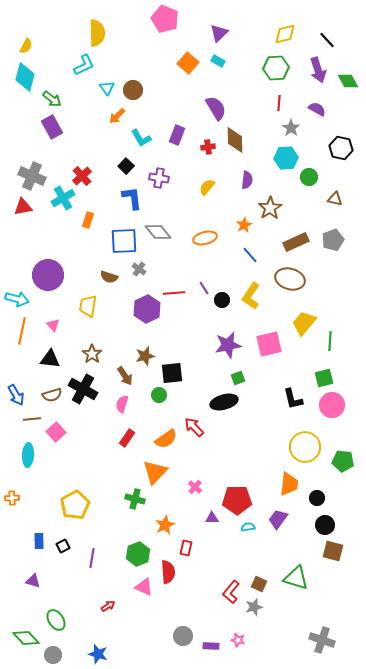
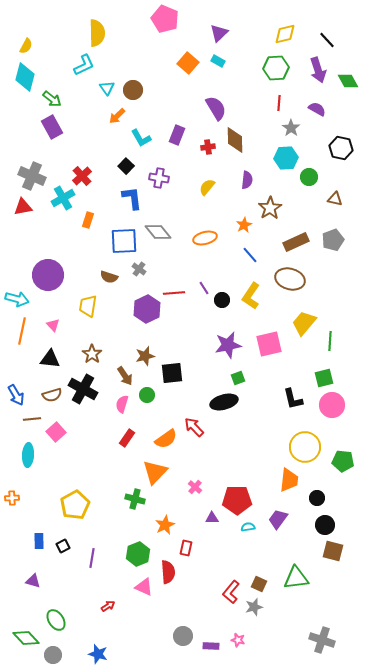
green circle at (159, 395): moved 12 px left
orange trapezoid at (289, 484): moved 4 px up
green triangle at (296, 578): rotated 24 degrees counterclockwise
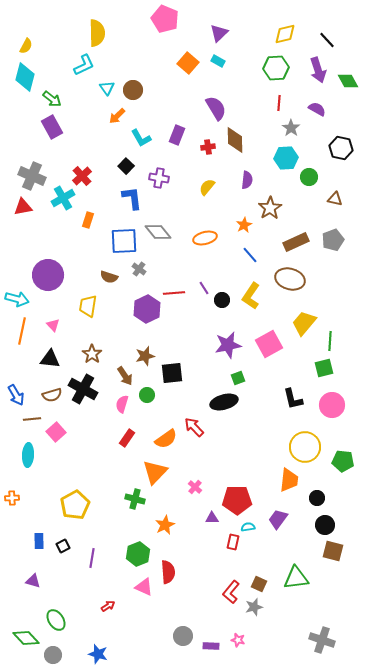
pink square at (269, 344): rotated 16 degrees counterclockwise
green square at (324, 378): moved 10 px up
red rectangle at (186, 548): moved 47 px right, 6 px up
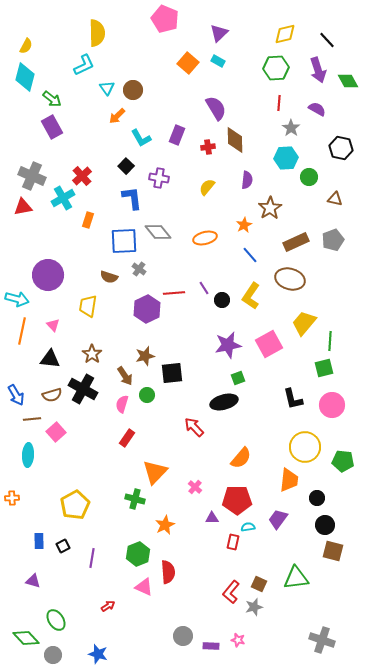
orange semicircle at (166, 439): moved 75 px right, 19 px down; rotated 15 degrees counterclockwise
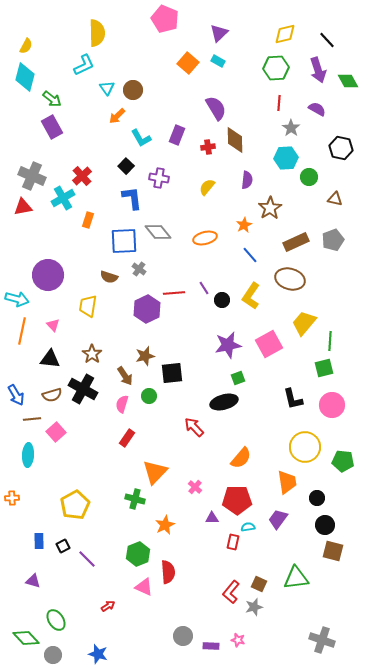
green circle at (147, 395): moved 2 px right, 1 px down
orange trapezoid at (289, 480): moved 2 px left, 2 px down; rotated 15 degrees counterclockwise
purple line at (92, 558): moved 5 px left, 1 px down; rotated 54 degrees counterclockwise
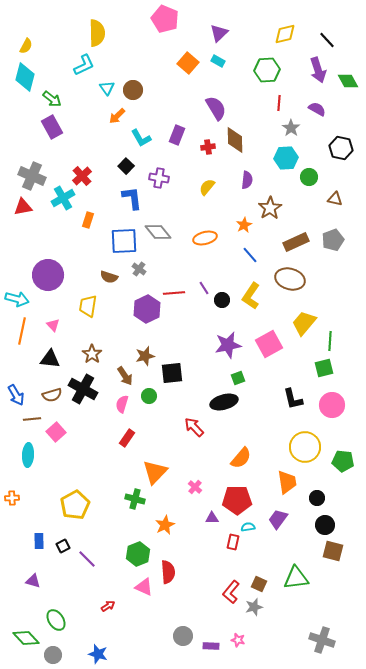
green hexagon at (276, 68): moved 9 px left, 2 px down
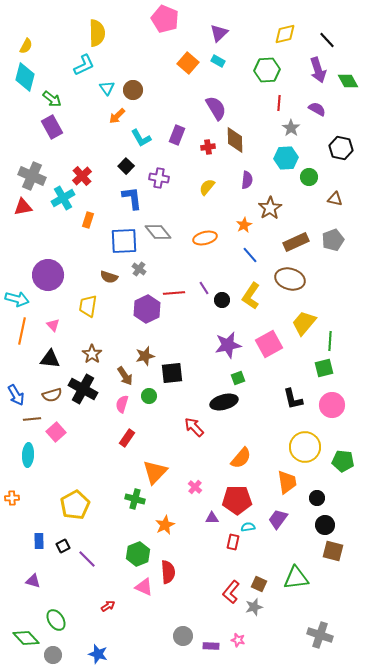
gray cross at (322, 640): moved 2 px left, 5 px up
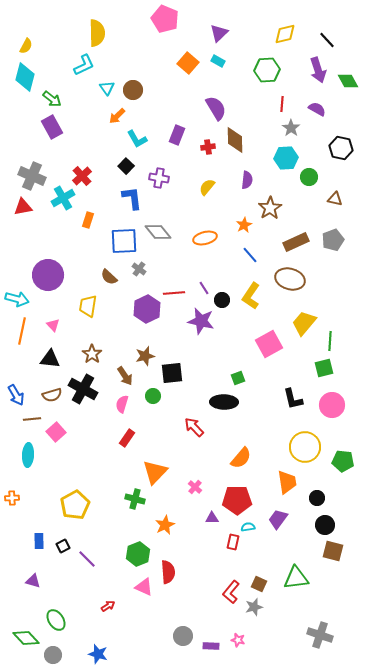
red line at (279, 103): moved 3 px right, 1 px down
cyan L-shape at (141, 138): moved 4 px left, 1 px down
brown semicircle at (109, 277): rotated 24 degrees clockwise
purple star at (228, 345): moved 27 px left, 24 px up; rotated 24 degrees clockwise
green circle at (149, 396): moved 4 px right
black ellipse at (224, 402): rotated 16 degrees clockwise
